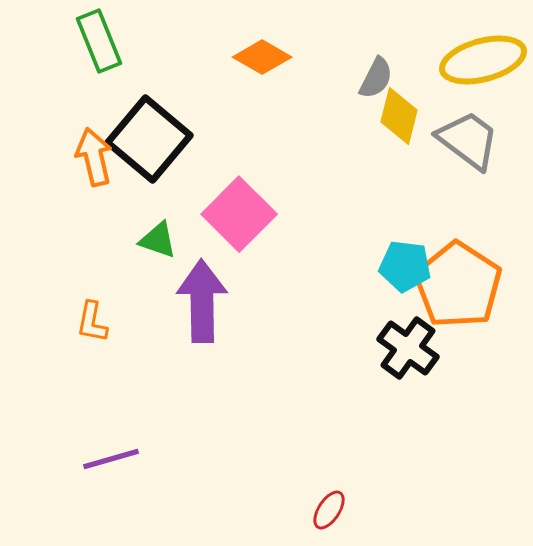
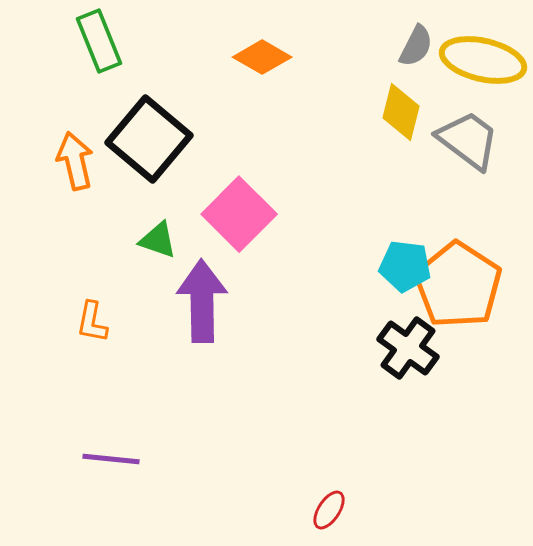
yellow ellipse: rotated 28 degrees clockwise
gray semicircle: moved 40 px right, 32 px up
yellow diamond: moved 2 px right, 4 px up
orange arrow: moved 19 px left, 4 px down
purple line: rotated 22 degrees clockwise
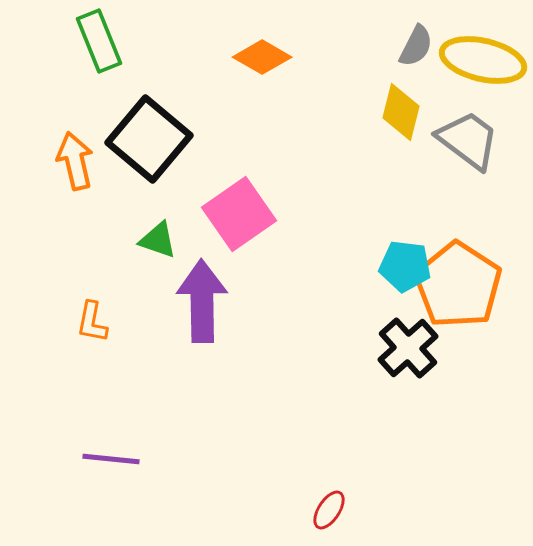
pink square: rotated 10 degrees clockwise
black cross: rotated 12 degrees clockwise
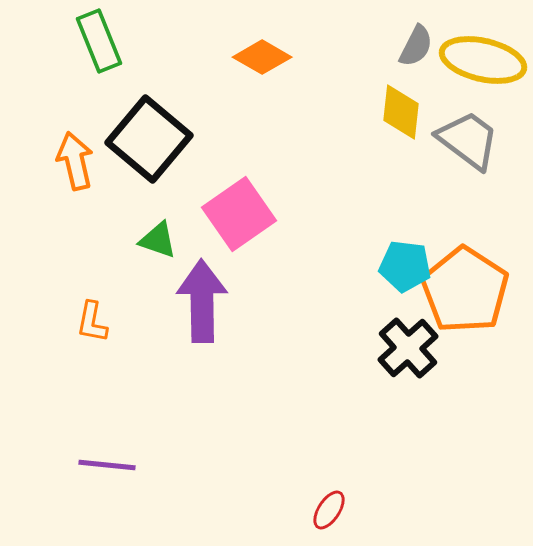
yellow diamond: rotated 8 degrees counterclockwise
orange pentagon: moved 7 px right, 5 px down
purple line: moved 4 px left, 6 px down
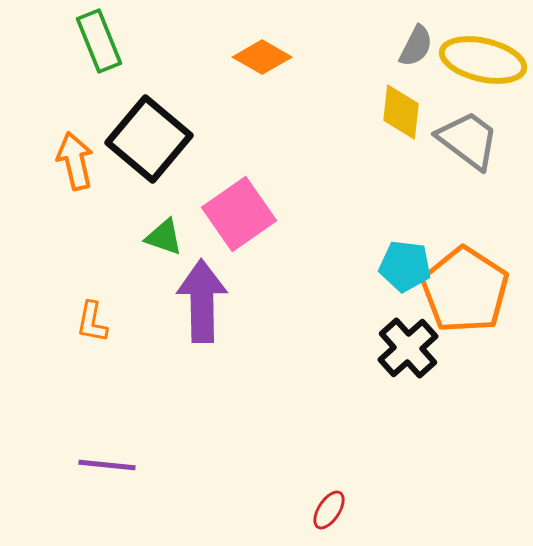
green triangle: moved 6 px right, 3 px up
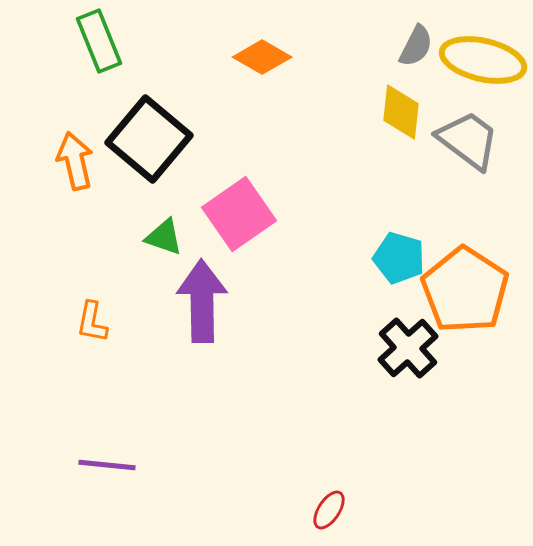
cyan pentagon: moved 6 px left, 8 px up; rotated 9 degrees clockwise
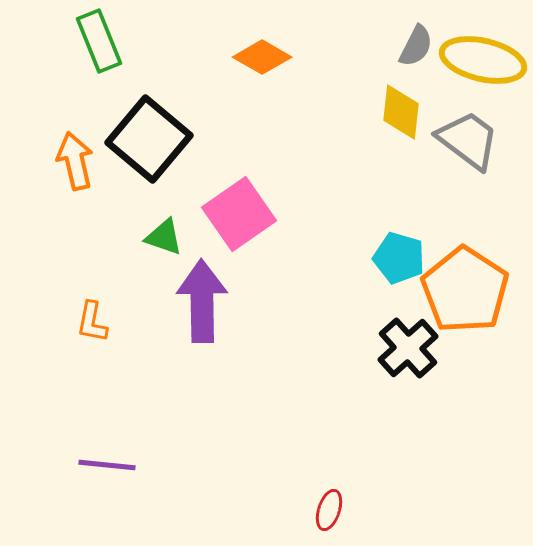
red ellipse: rotated 15 degrees counterclockwise
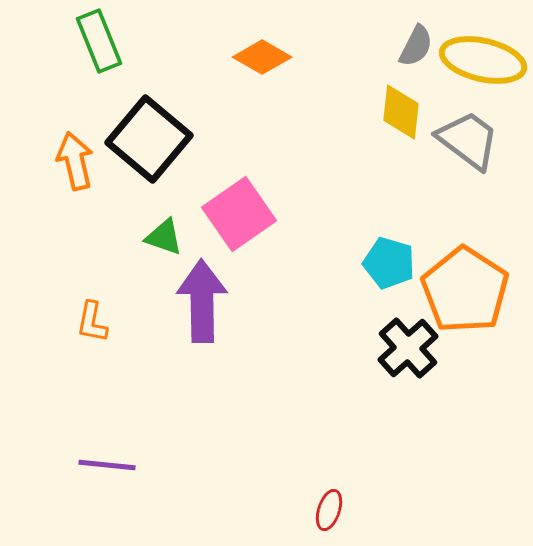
cyan pentagon: moved 10 px left, 5 px down
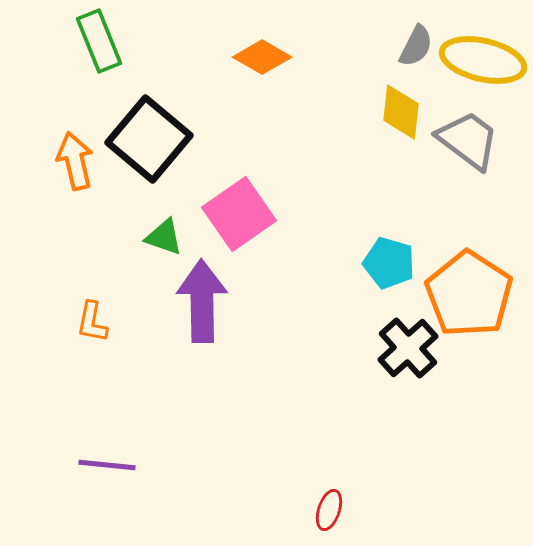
orange pentagon: moved 4 px right, 4 px down
